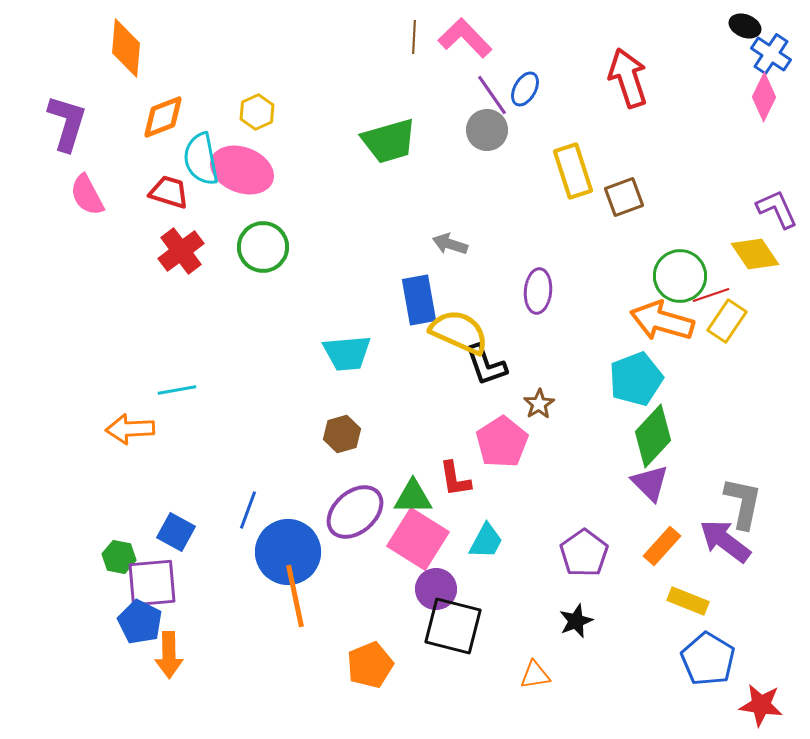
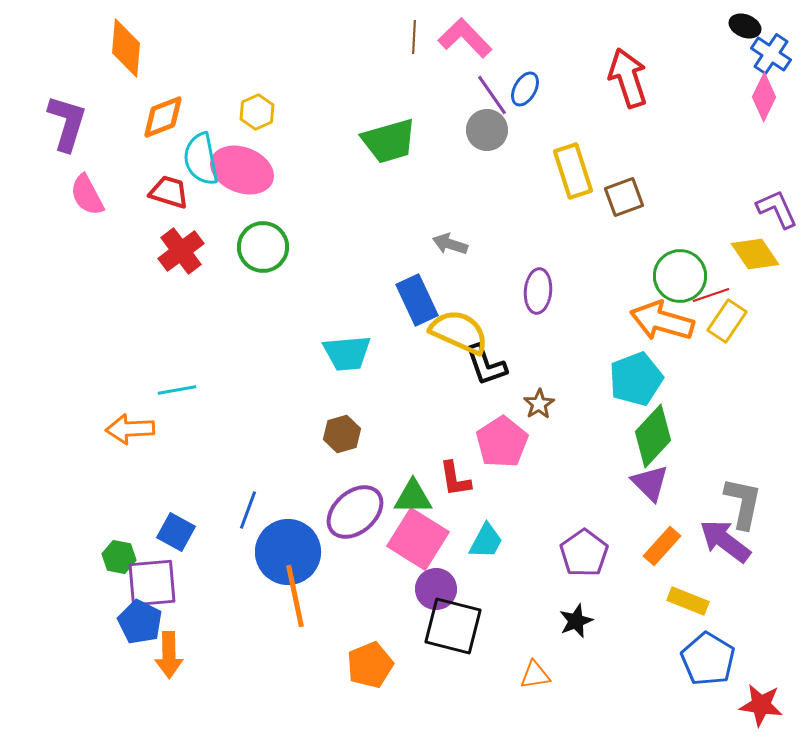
blue rectangle at (419, 300): moved 2 px left; rotated 15 degrees counterclockwise
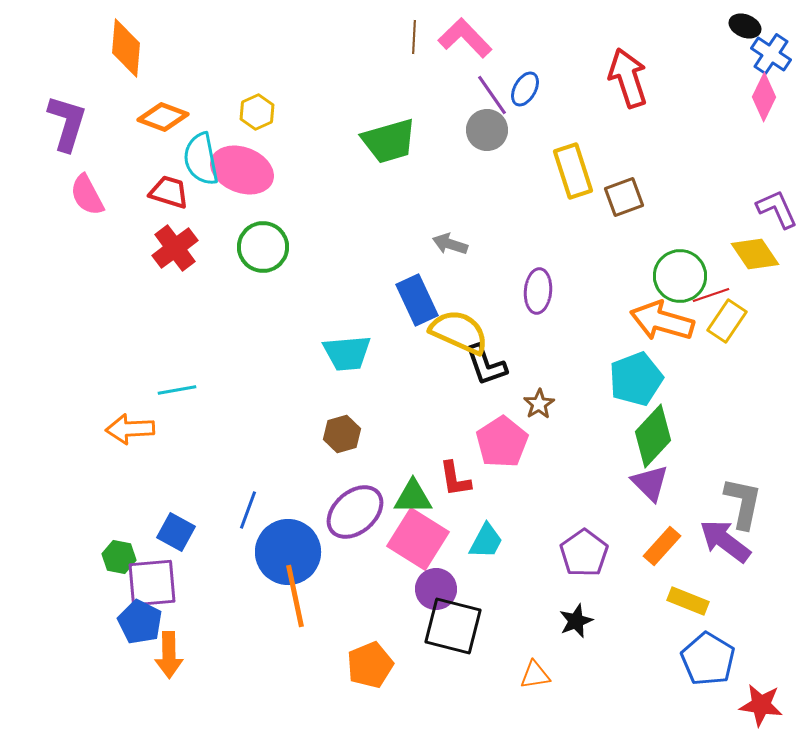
orange diamond at (163, 117): rotated 42 degrees clockwise
red cross at (181, 251): moved 6 px left, 3 px up
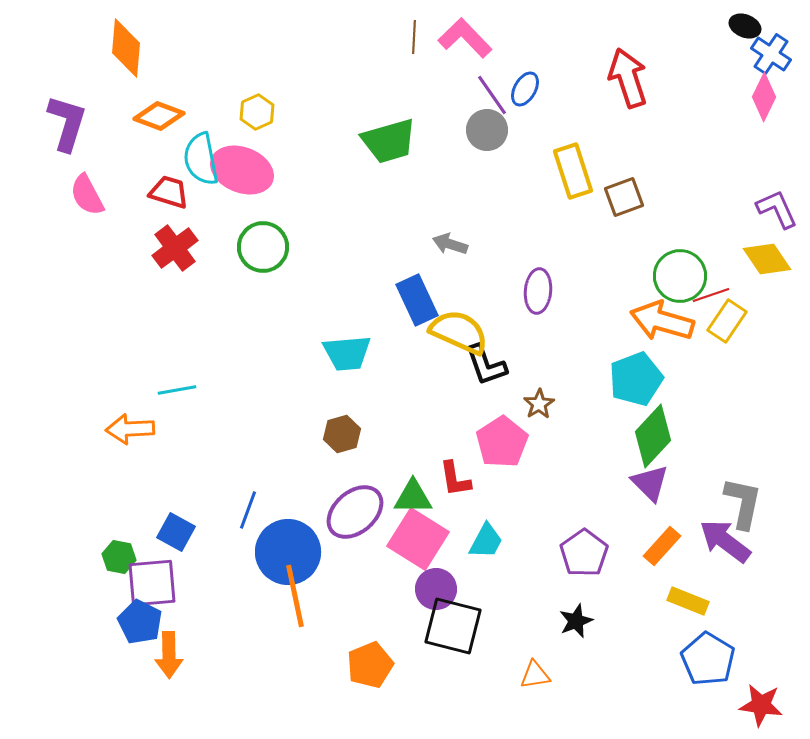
orange diamond at (163, 117): moved 4 px left, 1 px up
yellow diamond at (755, 254): moved 12 px right, 5 px down
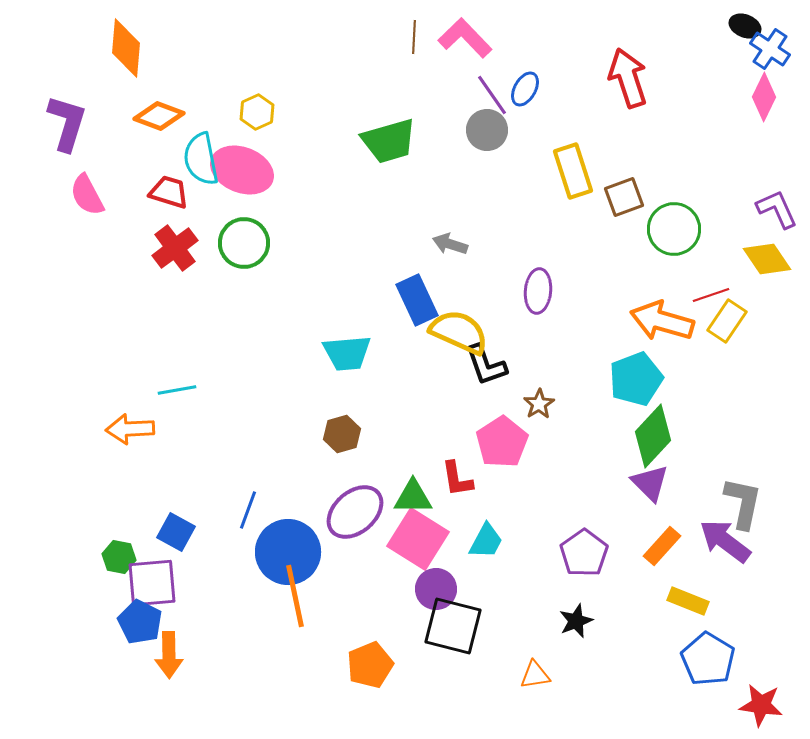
blue cross at (771, 54): moved 1 px left, 5 px up
green circle at (263, 247): moved 19 px left, 4 px up
green circle at (680, 276): moved 6 px left, 47 px up
red L-shape at (455, 479): moved 2 px right
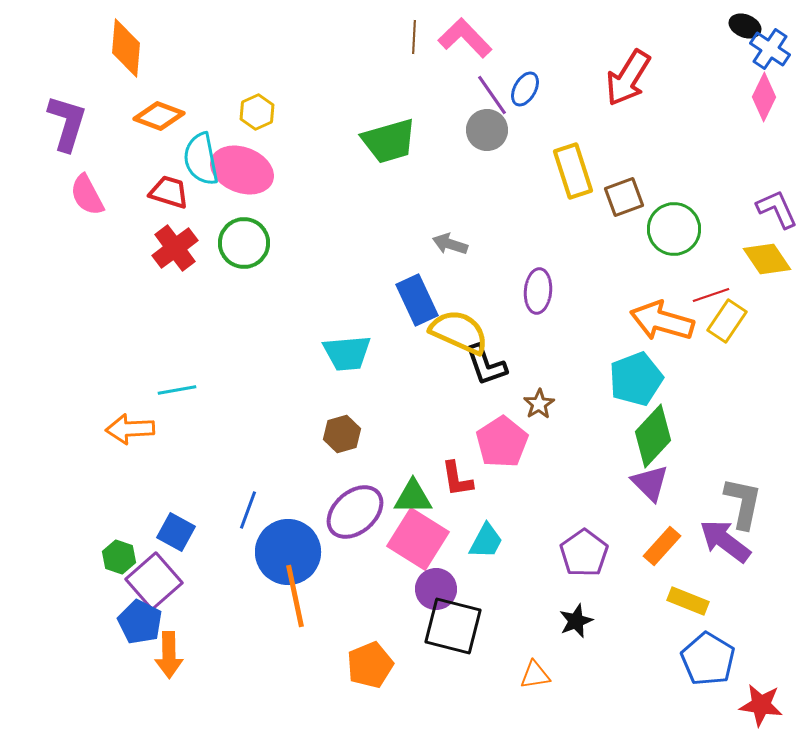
red arrow at (628, 78): rotated 130 degrees counterclockwise
green hexagon at (119, 557): rotated 8 degrees clockwise
purple square at (152, 583): moved 2 px right, 2 px up; rotated 36 degrees counterclockwise
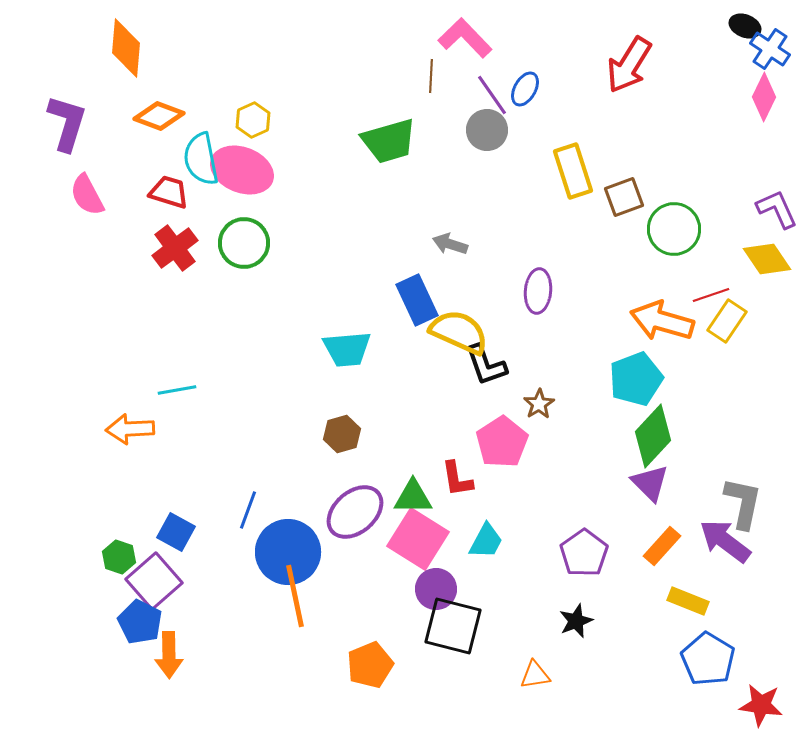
brown line at (414, 37): moved 17 px right, 39 px down
red arrow at (628, 78): moved 1 px right, 13 px up
yellow hexagon at (257, 112): moved 4 px left, 8 px down
cyan trapezoid at (347, 353): moved 4 px up
